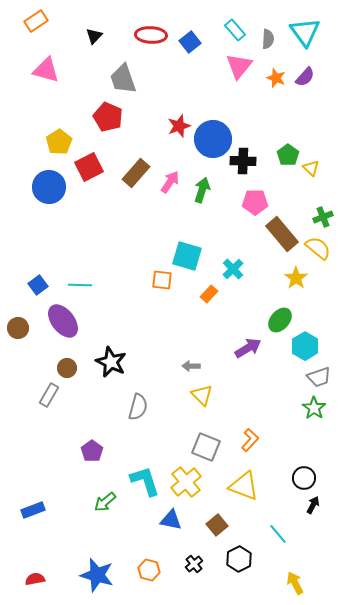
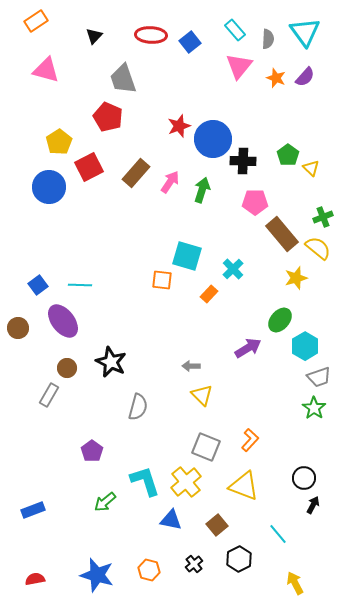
yellow star at (296, 278): rotated 20 degrees clockwise
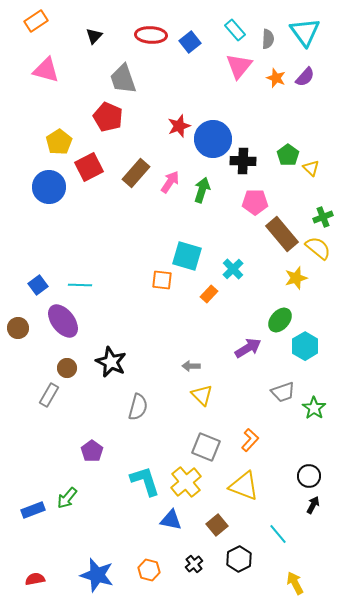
gray trapezoid at (319, 377): moved 36 px left, 15 px down
black circle at (304, 478): moved 5 px right, 2 px up
green arrow at (105, 502): moved 38 px left, 4 px up; rotated 10 degrees counterclockwise
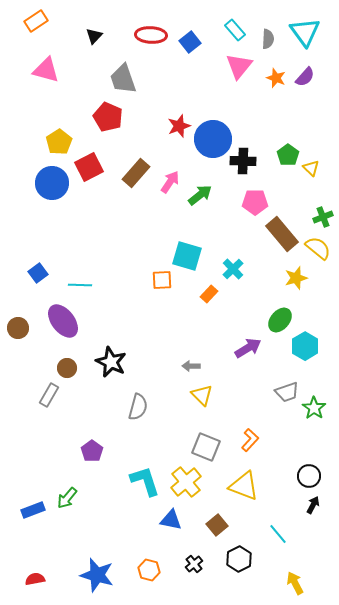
blue circle at (49, 187): moved 3 px right, 4 px up
green arrow at (202, 190): moved 2 px left, 5 px down; rotated 35 degrees clockwise
orange square at (162, 280): rotated 10 degrees counterclockwise
blue square at (38, 285): moved 12 px up
gray trapezoid at (283, 392): moved 4 px right
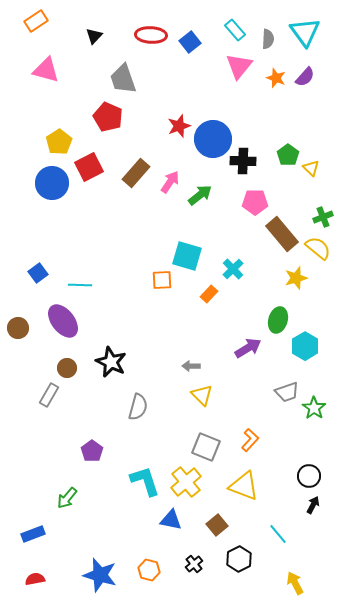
green ellipse at (280, 320): moved 2 px left; rotated 25 degrees counterclockwise
blue rectangle at (33, 510): moved 24 px down
blue star at (97, 575): moved 3 px right
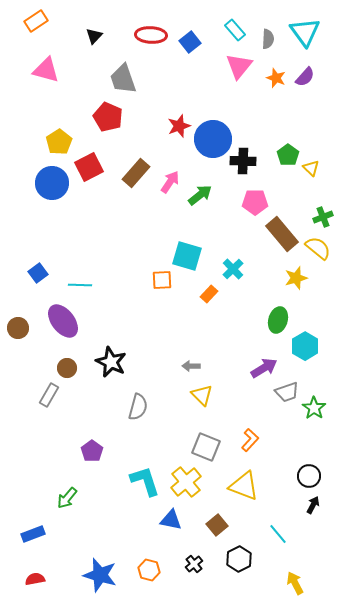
purple arrow at (248, 348): moved 16 px right, 20 px down
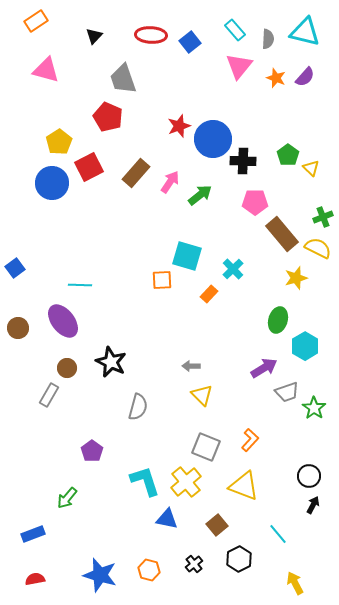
cyan triangle at (305, 32): rotated 40 degrees counterclockwise
yellow semicircle at (318, 248): rotated 12 degrees counterclockwise
blue square at (38, 273): moved 23 px left, 5 px up
blue triangle at (171, 520): moved 4 px left, 1 px up
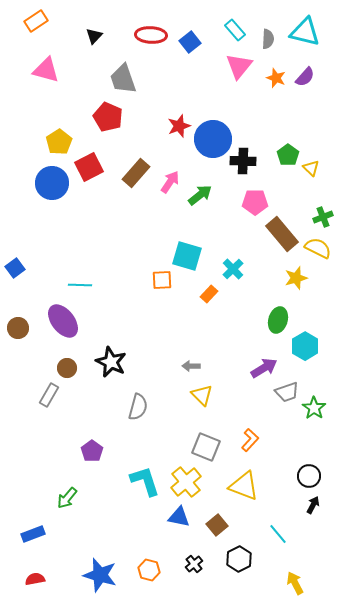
blue triangle at (167, 519): moved 12 px right, 2 px up
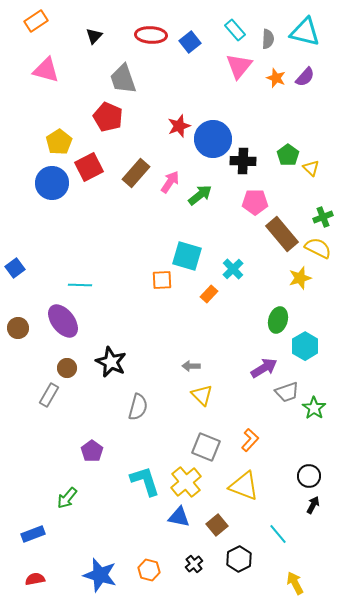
yellow star at (296, 278): moved 4 px right
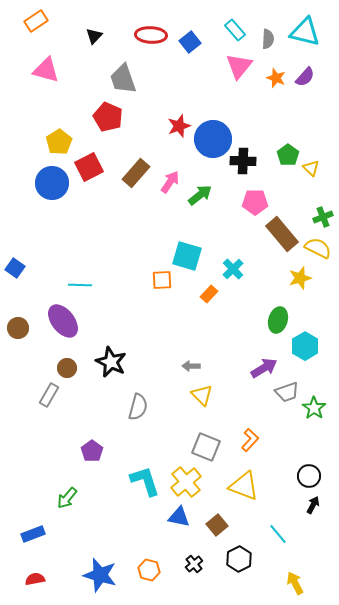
blue square at (15, 268): rotated 18 degrees counterclockwise
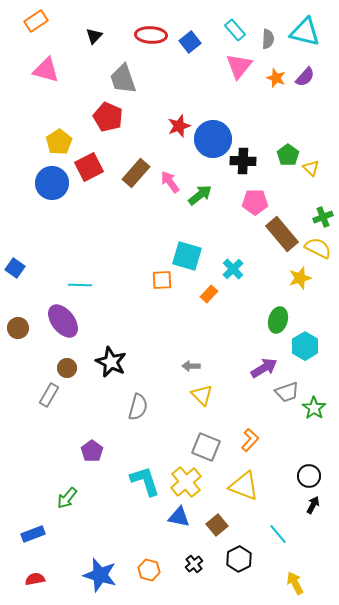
pink arrow at (170, 182): rotated 70 degrees counterclockwise
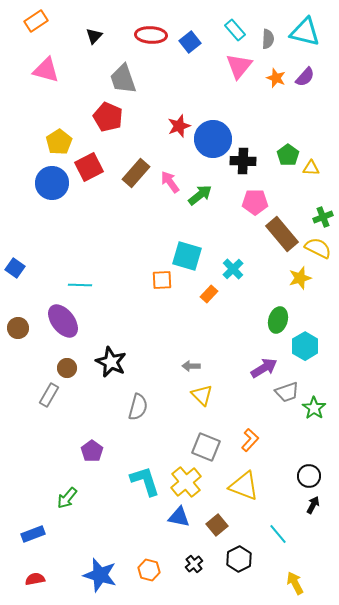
yellow triangle at (311, 168): rotated 42 degrees counterclockwise
